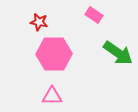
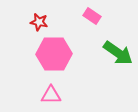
pink rectangle: moved 2 px left, 1 px down
pink triangle: moved 1 px left, 1 px up
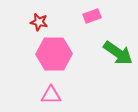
pink rectangle: rotated 54 degrees counterclockwise
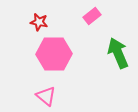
pink rectangle: rotated 18 degrees counterclockwise
green arrow: rotated 148 degrees counterclockwise
pink triangle: moved 5 px left, 1 px down; rotated 40 degrees clockwise
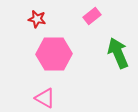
red star: moved 2 px left, 3 px up
pink triangle: moved 1 px left, 2 px down; rotated 10 degrees counterclockwise
